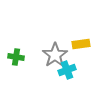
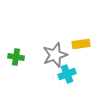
gray star: rotated 15 degrees clockwise
cyan cross: moved 4 px down
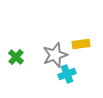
green cross: rotated 35 degrees clockwise
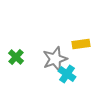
gray star: moved 4 px down
cyan cross: rotated 36 degrees counterclockwise
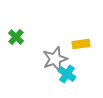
green cross: moved 20 px up
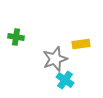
green cross: rotated 35 degrees counterclockwise
cyan cross: moved 2 px left, 6 px down
